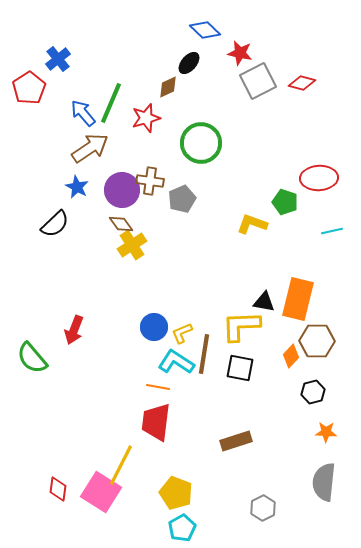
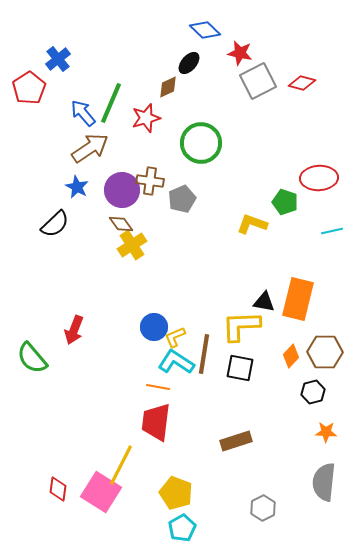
yellow L-shape at (182, 333): moved 7 px left, 4 px down
brown hexagon at (317, 341): moved 8 px right, 11 px down
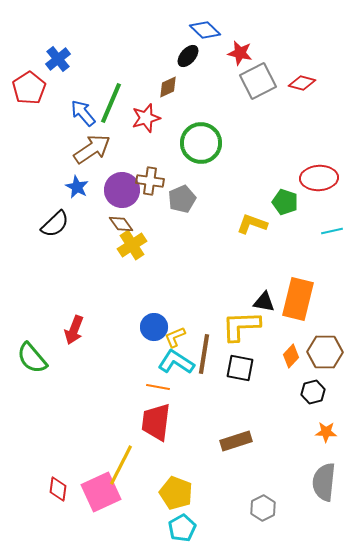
black ellipse at (189, 63): moved 1 px left, 7 px up
brown arrow at (90, 148): moved 2 px right, 1 px down
pink square at (101, 492): rotated 33 degrees clockwise
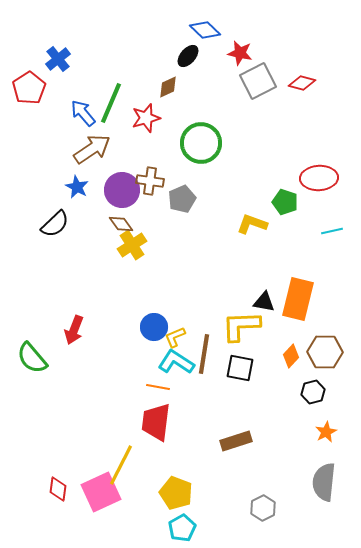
orange star at (326, 432): rotated 30 degrees counterclockwise
